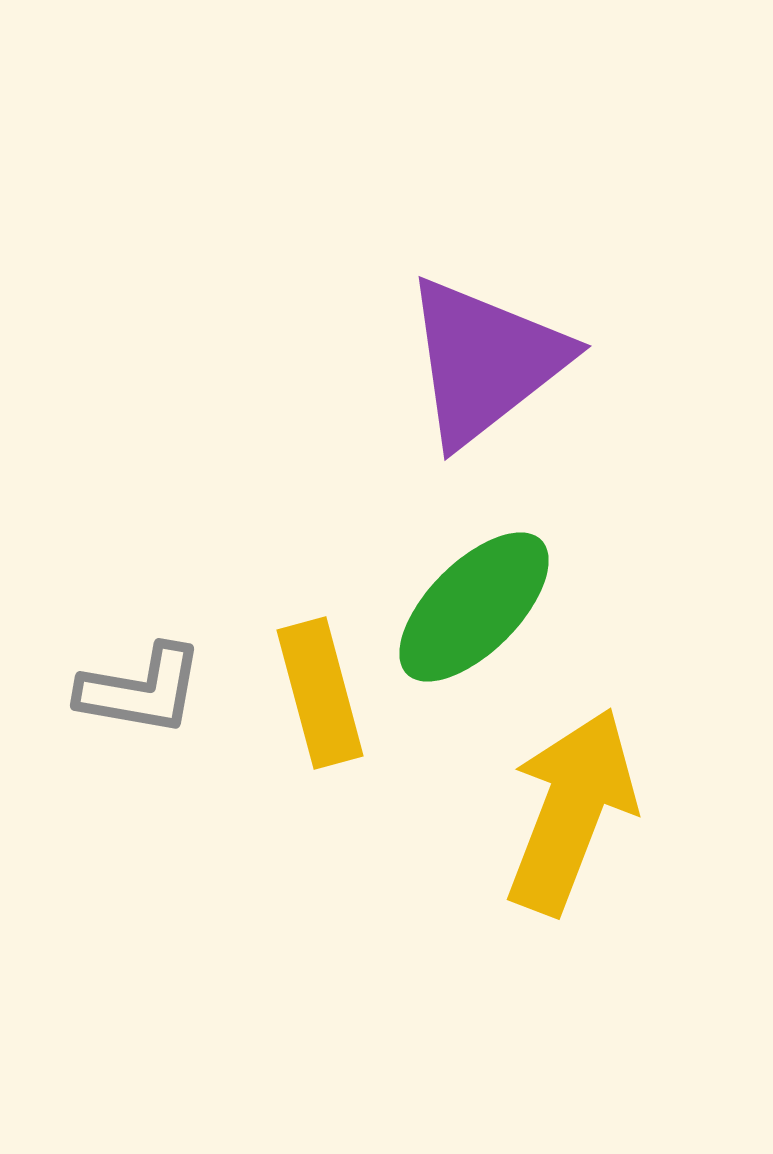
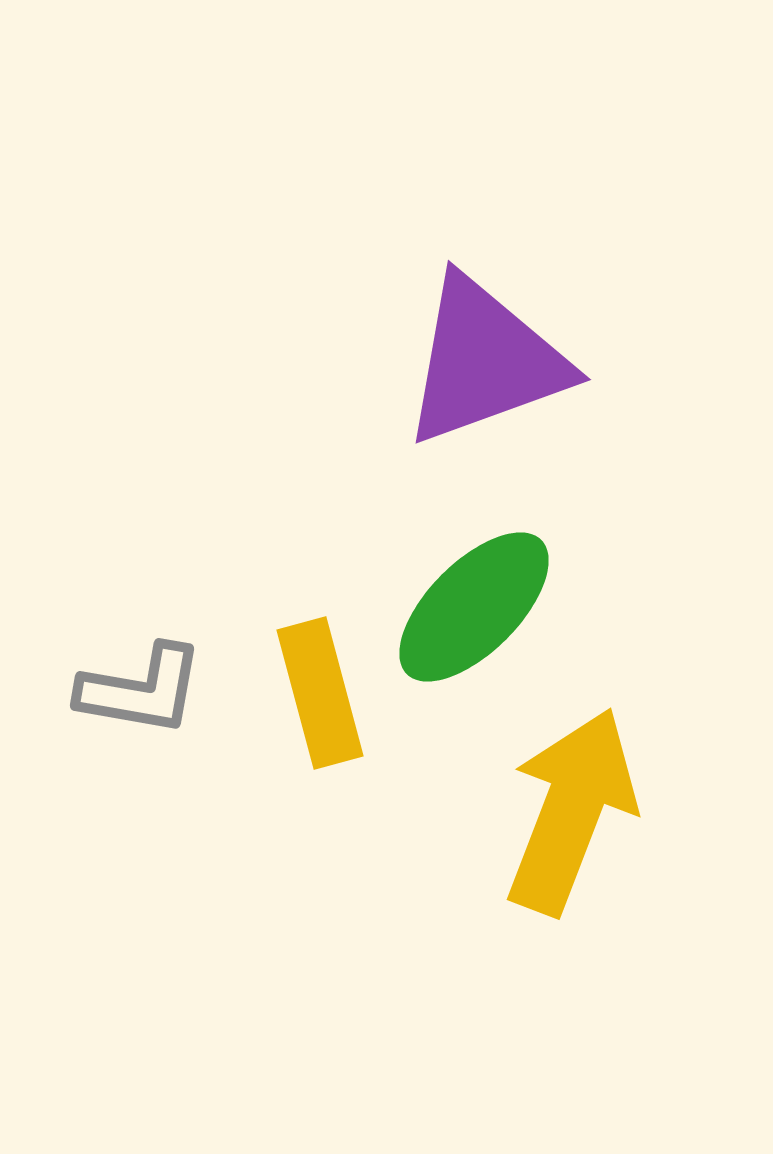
purple triangle: rotated 18 degrees clockwise
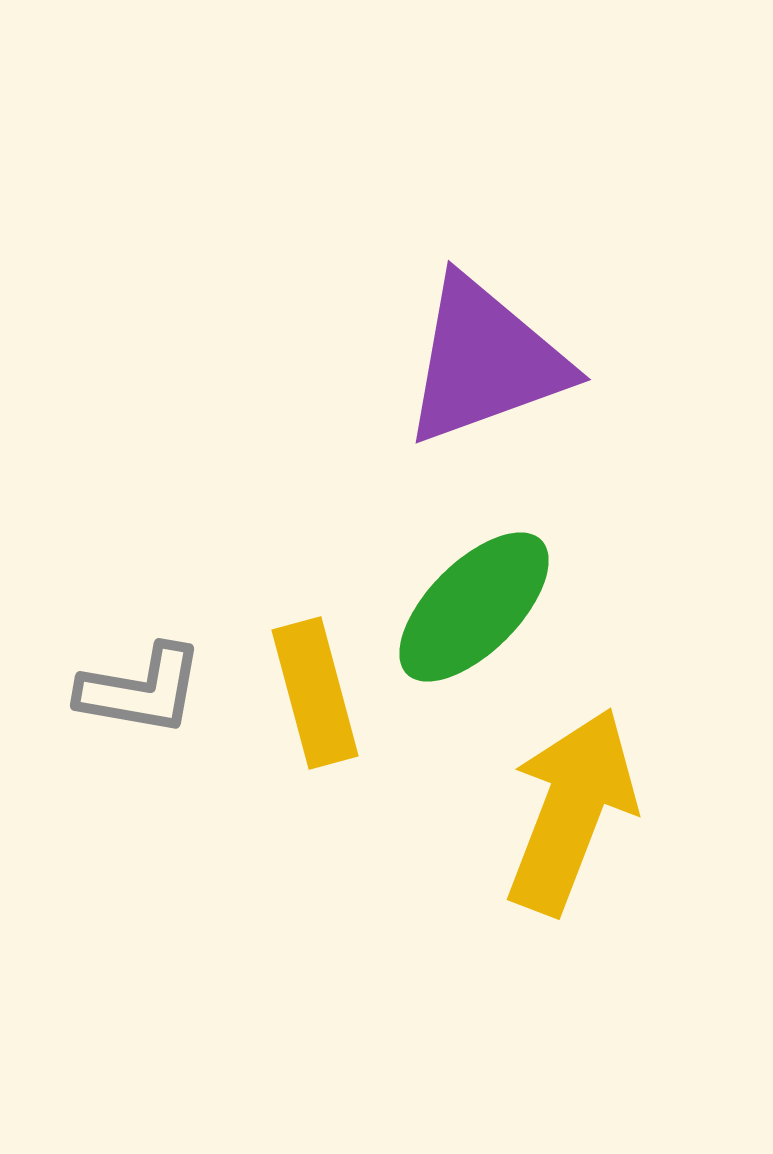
yellow rectangle: moved 5 px left
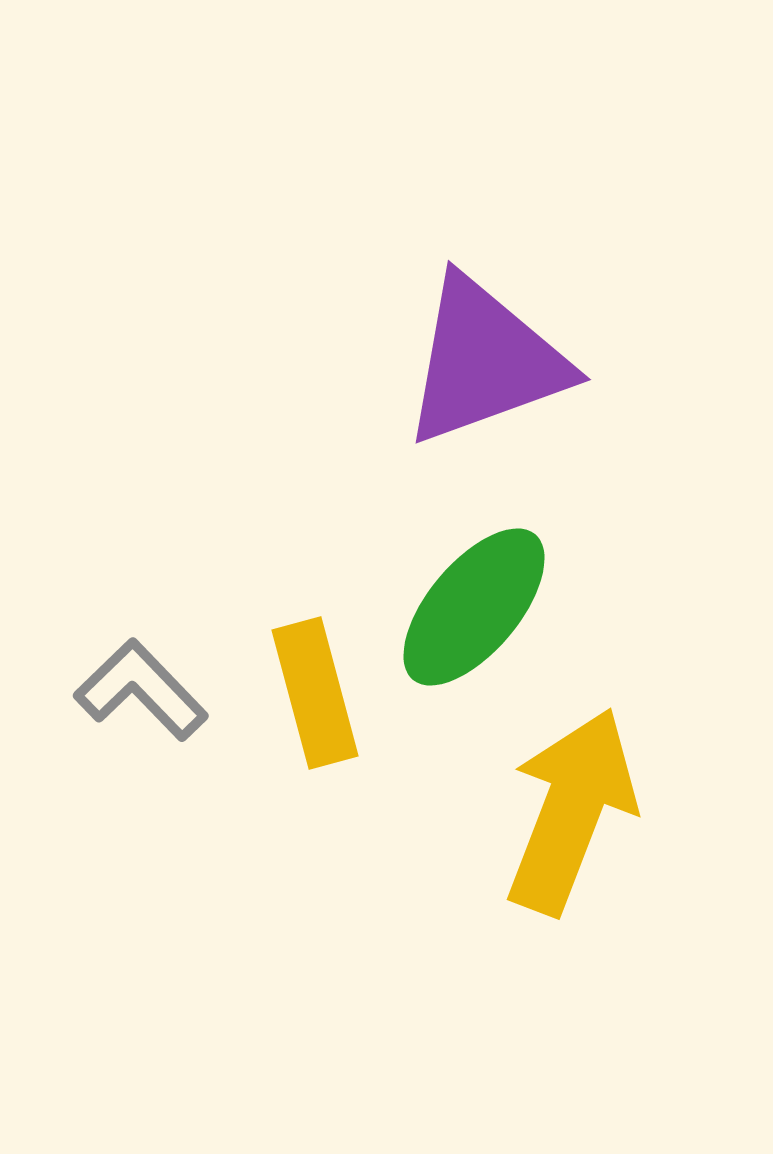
green ellipse: rotated 5 degrees counterclockwise
gray L-shape: rotated 144 degrees counterclockwise
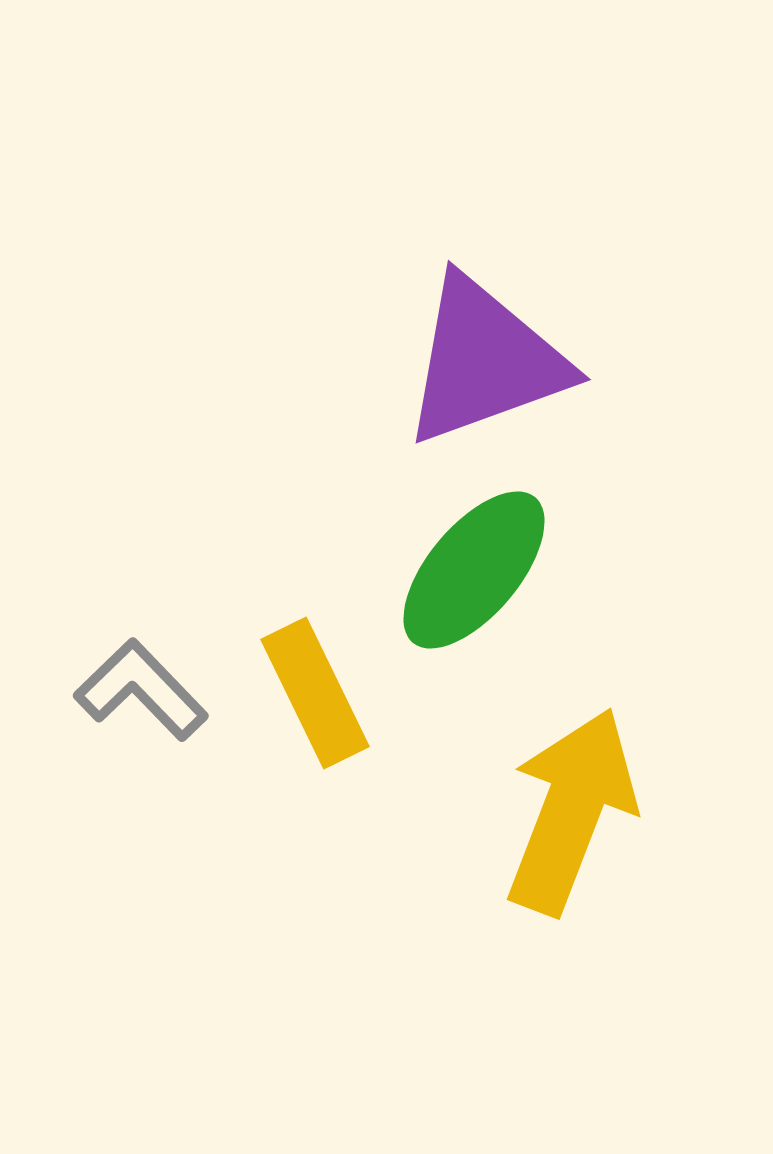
green ellipse: moved 37 px up
yellow rectangle: rotated 11 degrees counterclockwise
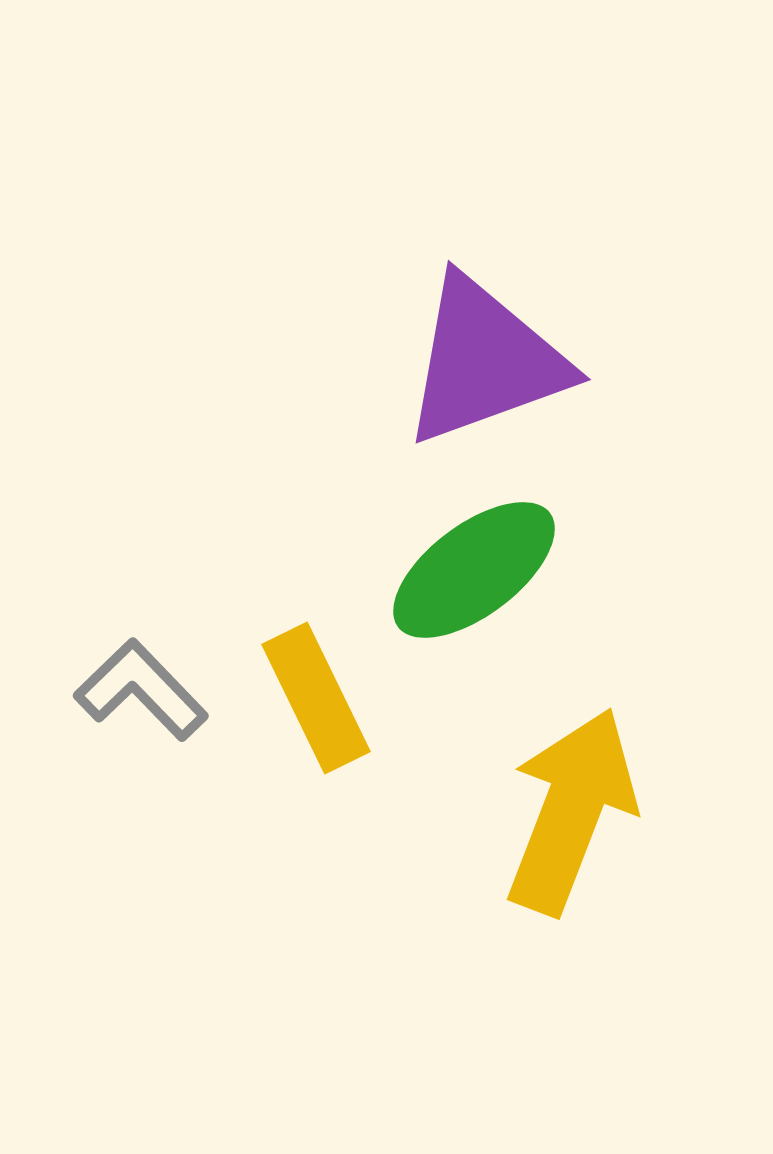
green ellipse: rotated 13 degrees clockwise
yellow rectangle: moved 1 px right, 5 px down
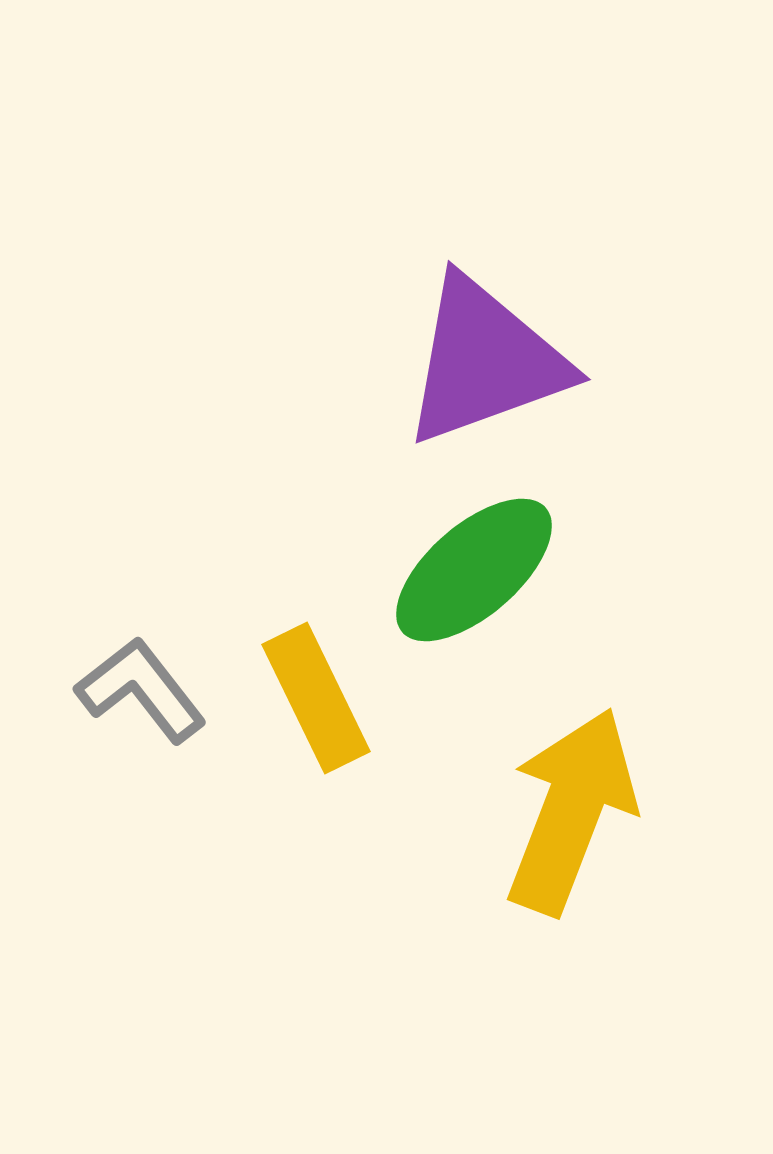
green ellipse: rotated 4 degrees counterclockwise
gray L-shape: rotated 6 degrees clockwise
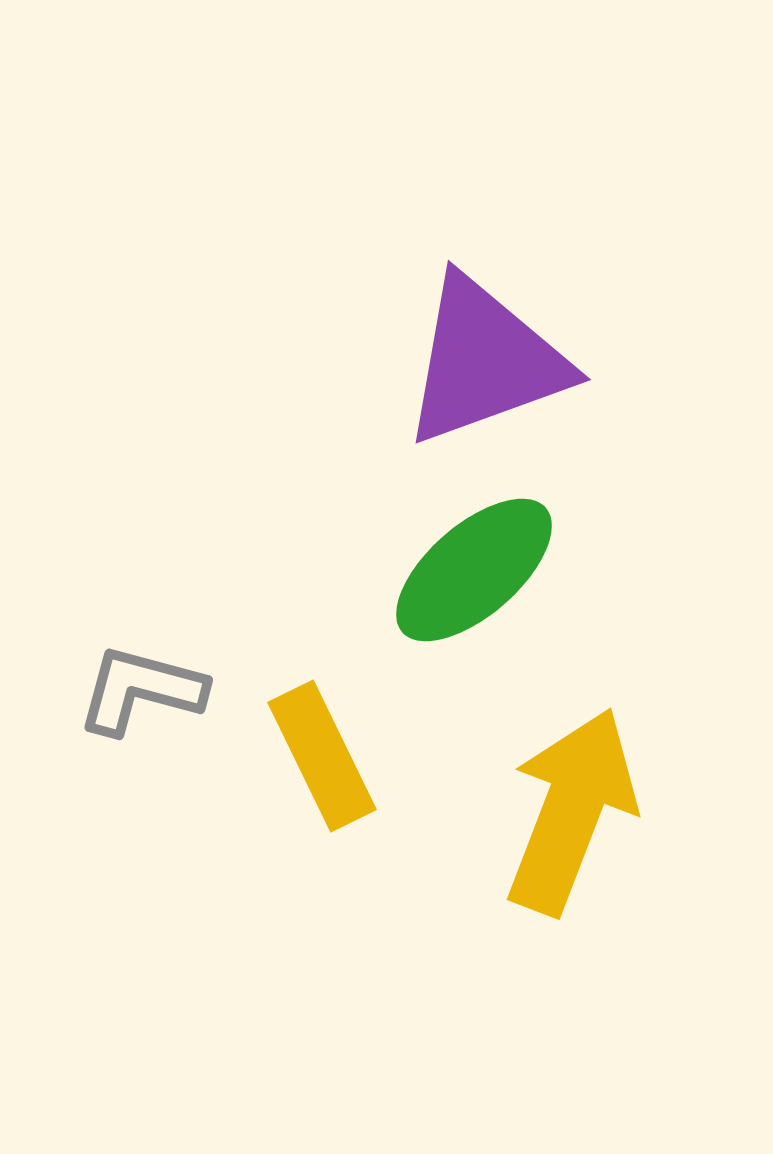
gray L-shape: rotated 37 degrees counterclockwise
yellow rectangle: moved 6 px right, 58 px down
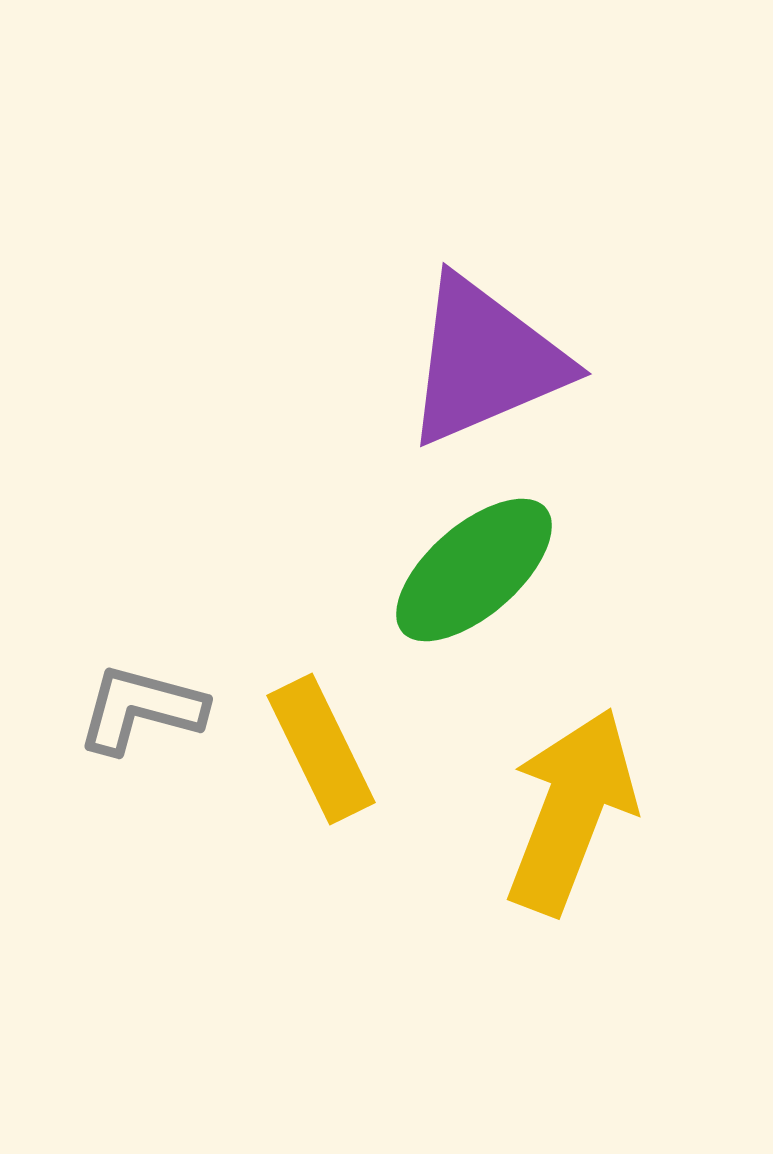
purple triangle: rotated 3 degrees counterclockwise
gray L-shape: moved 19 px down
yellow rectangle: moved 1 px left, 7 px up
